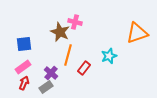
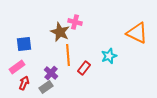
orange triangle: rotated 45 degrees clockwise
orange line: rotated 20 degrees counterclockwise
pink rectangle: moved 6 px left
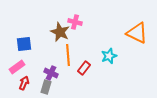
purple cross: rotated 16 degrees counterclockwise
gray rectangle: rotated 40 degrees counterclockwise
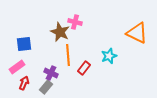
gray rectangle: rotated 24 degrees clockwise
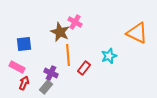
pink cross: rotated 16 degrees clockwise
pink rectangle: rotated 63 degrees clockwise
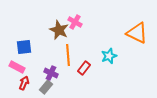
brown star: moved 1 px left, 2 px up
blue square: moved 3 px down
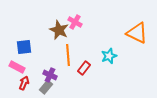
purple cross: moved 1 px left, 2 px down
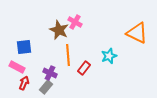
purple cross: moved 2 px up
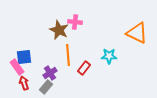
pink cross: rotated 24 degrees counterclockwise
blue square: moved 10 px down
cyan star: rotated 21 degrees clockwise
pink rectangle: rotated 28 degrees clockwise
purple cross: rotated 32 degrees clockwise
red arrow: rotated 40 degrees counterclockwise
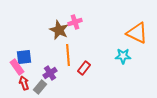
pink cross: rotated 24 degrees counterclockwise
cyan star: moved 14 px right
gray rectangle: moved 6 px left
